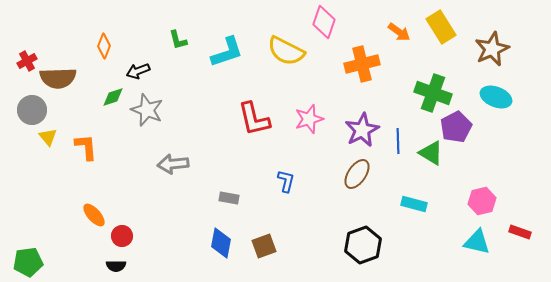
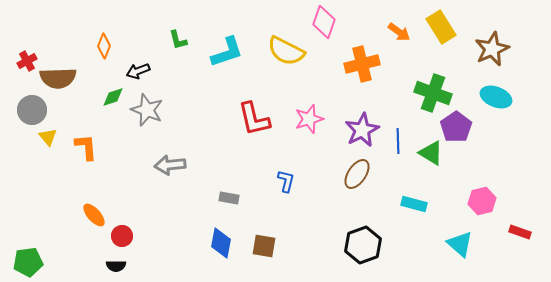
purple pentagon: rotated 8 degrees counterclockwise
gray arrow: moved 3 px left, 1 px down
cyan triangle: moved 17 px left, 2 px down; rotated 28 degrees clockwise
brown square: rotated 30 degrees clockwise
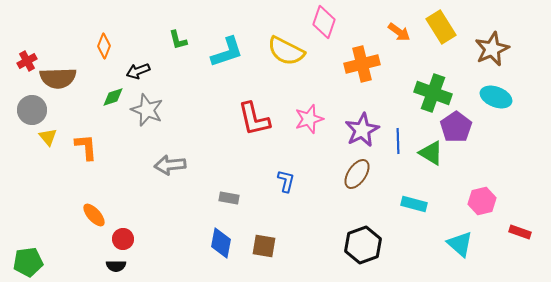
red circle: moved 1 px right, 3 px down
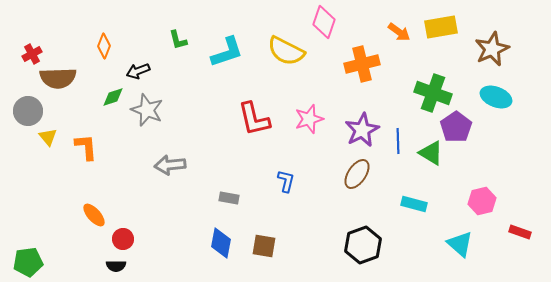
yellow rectangle: rotated 68 degrees counterclockwise
red cross: moved 5 px right, 7 px up
gray circle: moved 4 px left, 1 px down
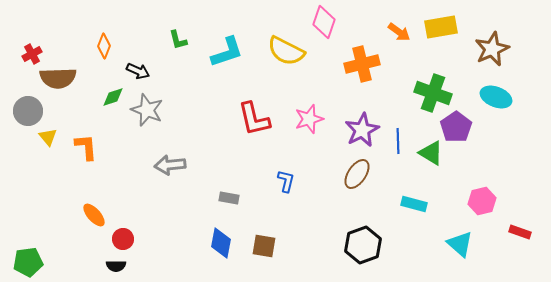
black arrow: rotated 135 degrees counterclockwise
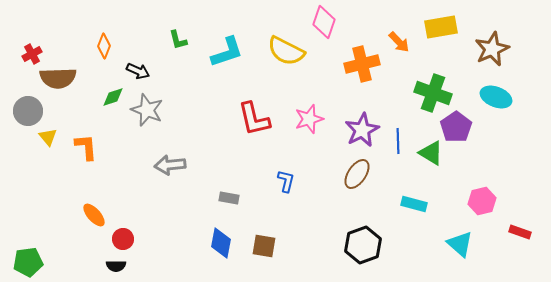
orange arrow: moved 10 px down; rotated 10 degrees clockwise
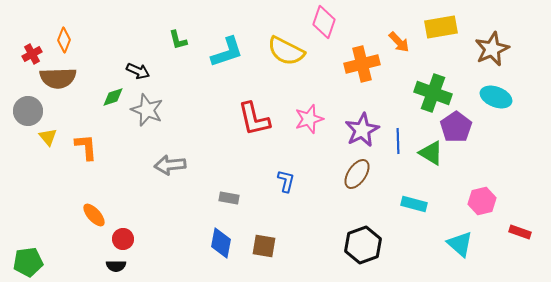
orange diamond: moved 40 px left, 6 px up
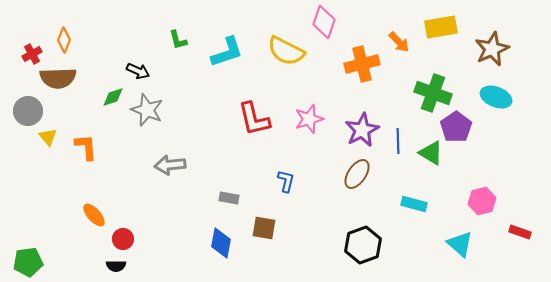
brown square: moved 18 px up
